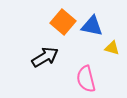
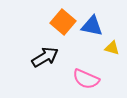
pink semicircle: rotated 52 degrees counterclockwise
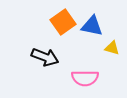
orange square: rotated 15 degrees clockwise
black arrow: rotated 52 degrees clockwise
pink semicircle: moved 1 px left, 1 px up; rotated 24 degrees counterclockwise
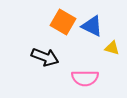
orange square: rotated 25 degrees counterclockwise
blue triangle: rotated 15 degrees clockwise
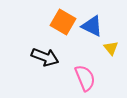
yellow triangle: moved 1 px left; rotated 35 degrees clockwise
pink semicircle: rotated 112 degrees counterclockwise
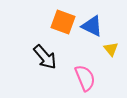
orange square: rotated 10 degrees counterclockwise
yellow triangle: moved 1 px down
black arrow: rotated 28 degrees clockwise
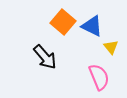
orange square: rotated 20 degrees clockwise
yellow triangle: moved 2 px up
pink semicircle: moved 14 px right, 1 px up
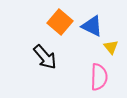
orange square: moved 3 px left
pink semicircle: rotated 24 degrees clockwise
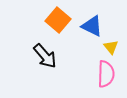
orange square: moved 2 px left, 2 px up
black arrow: moved 1 px up
pink semicircle: moved 7 px right, 3 px up
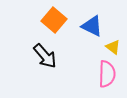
orange square: moved 4 px left
yellow triangle: moved 2 px right; rotated 14 degrees counterclockwise
pink semicircle: moved 1 px right
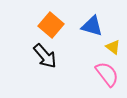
orange square: moved 3 px left, 5 px down
blue triangle: rotated 10 degrees counterclockwise
pink semicircle: rotated 40 degrees counterclockwise
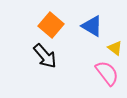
blue triangle: rotated 15 degrees clockwise
yellow triangle: moved 2 px right, 1 px down
pink semicircle: moved 1 px up
